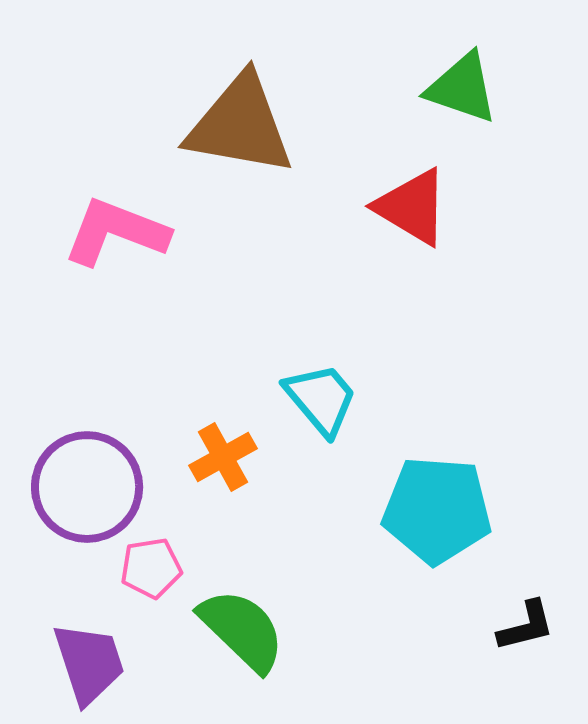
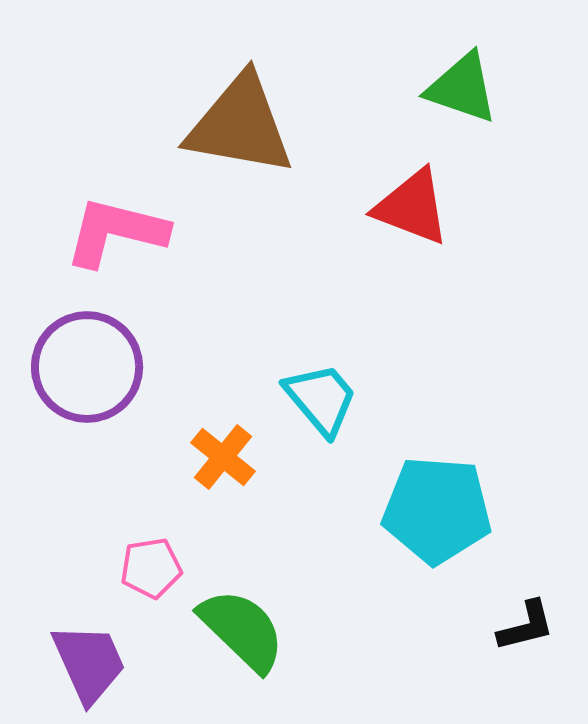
red triangle: rotated 10 degrees counterclockwise
pink L-shape: rotated 7 degrees counterclockwise
orange cross: rotated 22 degrees counterclockwise
purple circle: moved 120 px up
purple trapezoid: rotated 6 degrees counterclockwise
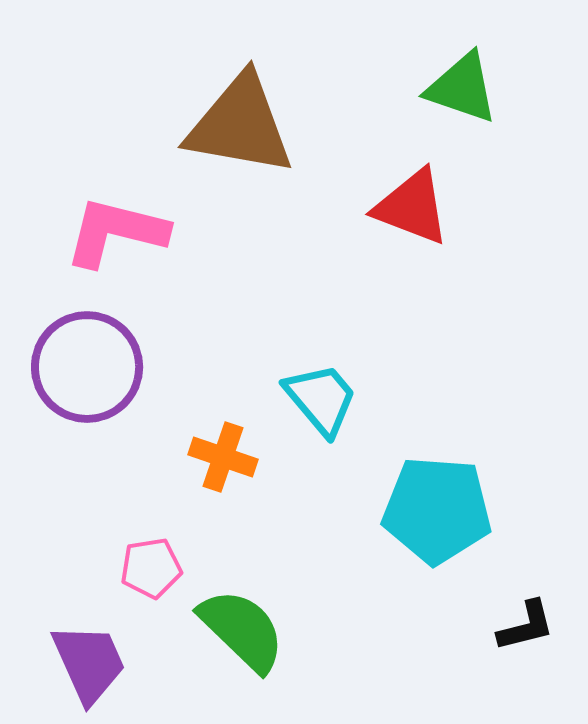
orange cross: rotated 20 degrees counterclockwise
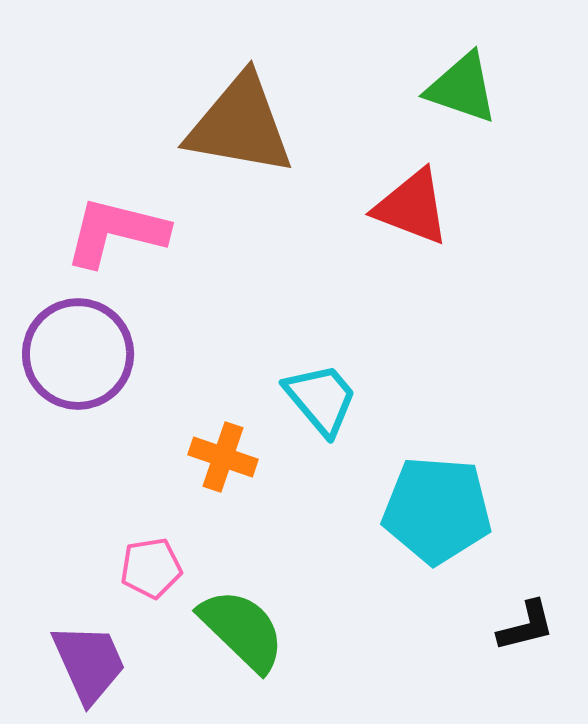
purple circle: moved 9 px left, 13 px up
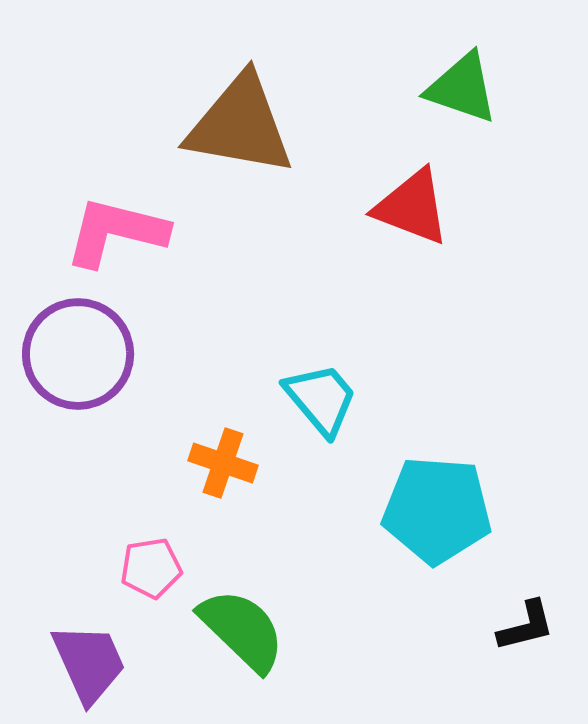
orange cross: moved 6 px down
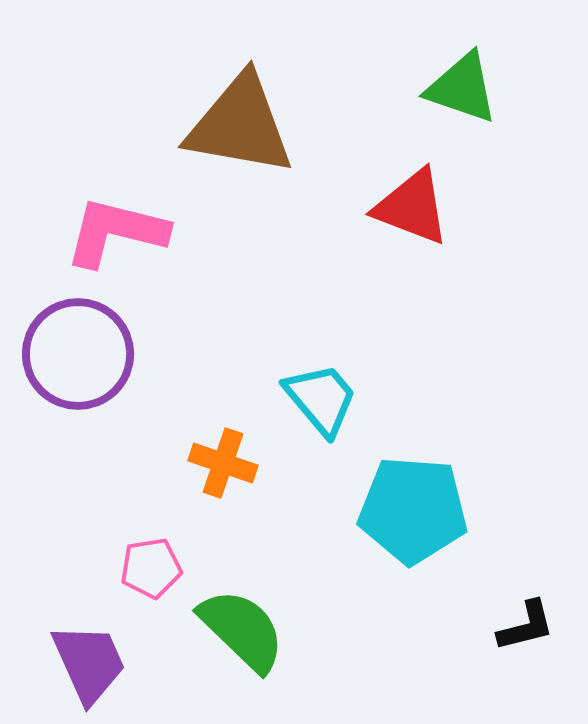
cyan pentagon: moved 24 px left
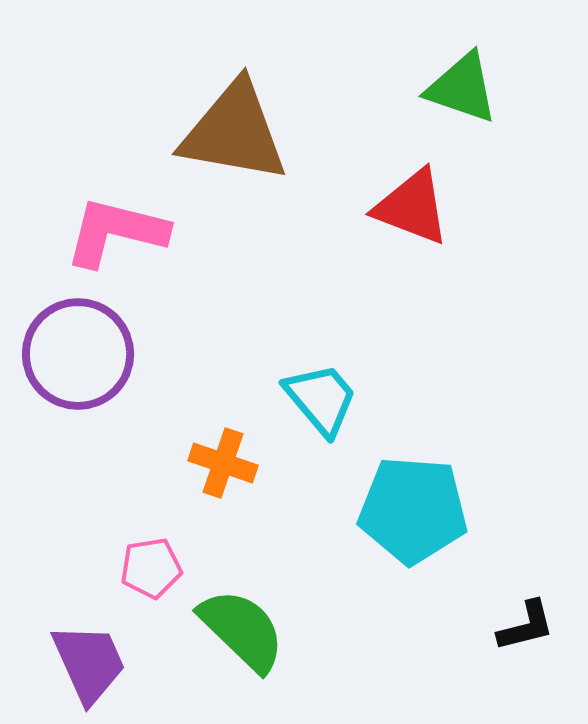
brown triangle: moved 6 px left, 7 px down
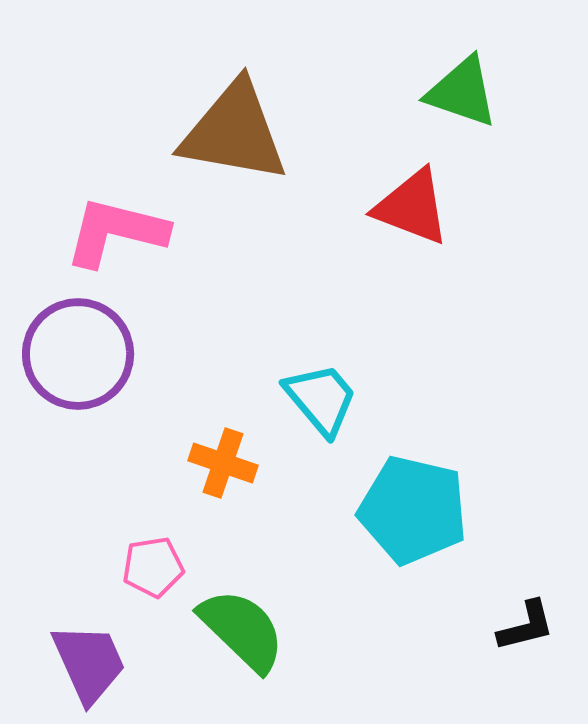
green triangle: moved 4 px down
cyan pentagon: rotated 9 degrees clockwise
pink pentagon: moved 2 px right, 1 px up
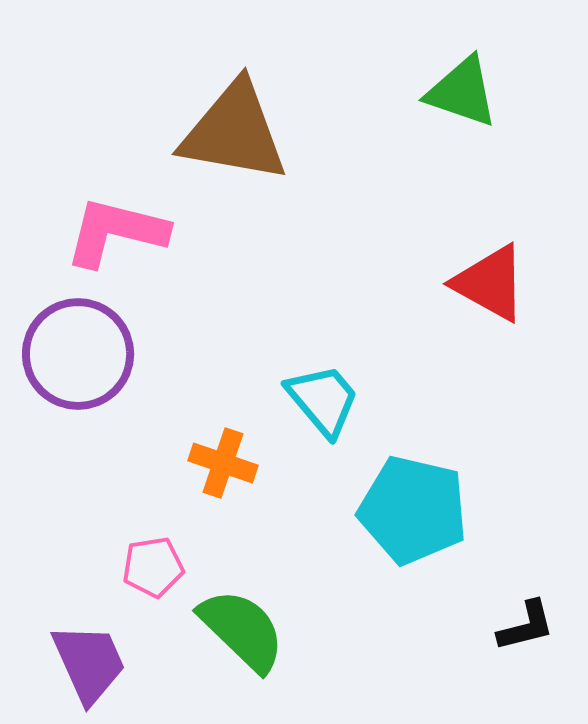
red triangle: moved 78 px right, 76 px down; rotated 8 degrees clockwise
cyan trapezoid: moved 2 px right, 1 px down
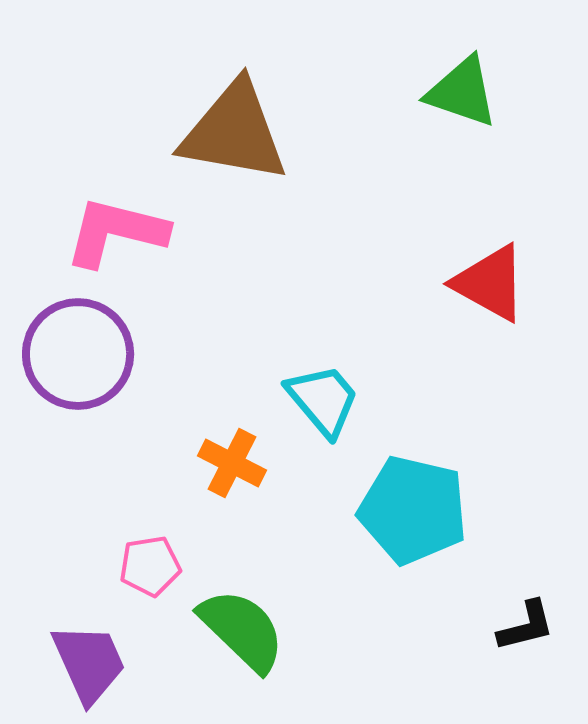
orange cross: moved 9 px right; rotated 8 degrees clockwise
pink pentagon: moved 3 px left, 1 px up
